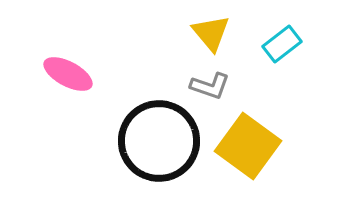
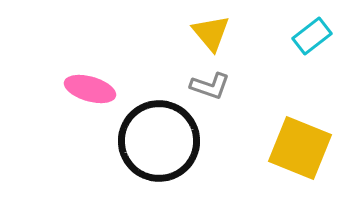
cyan rectangle: moved 30 px right, 8 px up
pink ellipse: moved 22 px right, 15 px down; rotated 12 degrees counterclockwise
yellow square: moved 52 px right, 2 px down; rotated 14 degrees counterclockwise
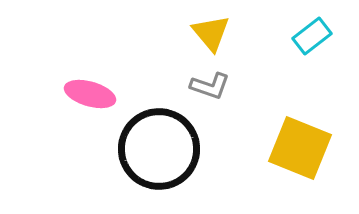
pink ellipse: moved 5 px down
black circle: moved 8 px down
